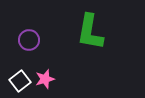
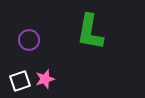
white square: rotated 20 degrees clockwise
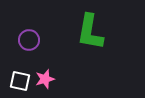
white square: rotated 30 degrees clockwise
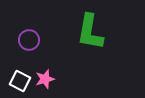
white square: rotated 15 degrees clockwise
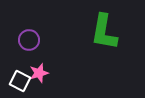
green L-shape: moved 14 px right
pink star: moved 6 px left, 6 px up
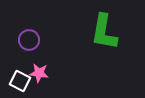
pink star: rotated 24 degrees clockwise
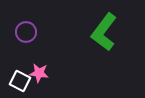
green L-shape: rotated 27 degrees clockwise
purple circle: moved 3 px left, 8 px up
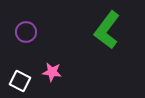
green L-shape: moved 3 px right, 2 px up
pink star: moved 13 px right, 1 px up
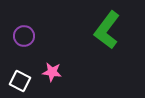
purple circle: moved 2 px left, 4 px down
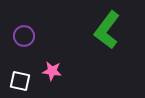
pink star: moved 1 px up
white square: rotated 15 degrees counterclockwise
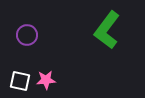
purple circle: moved 3 px right, 1 px up
pink star: moved 6 px left, 9 px down; rotated 12 degrees counterclockwise
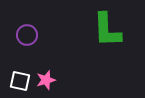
green L-shape: rotated 39 degrees counterclockwise
pink star: rotated 12 degrees counterclockwise
